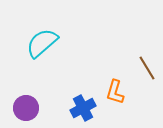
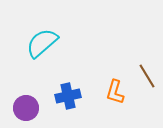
brown line: moved 8 px down
blue cross: moved 15 px left, 12 px up; rotated 15 degrees clockwise
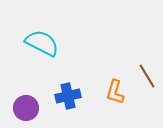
cyan semicircle: rotated 68 degrees clockwise
